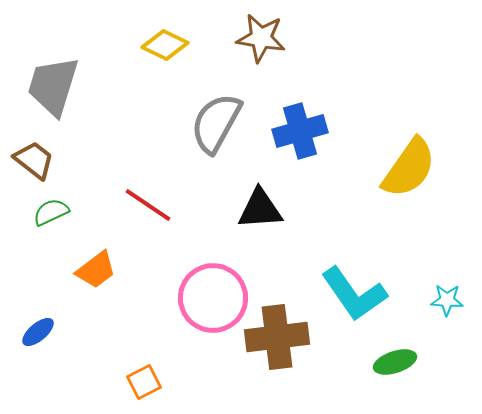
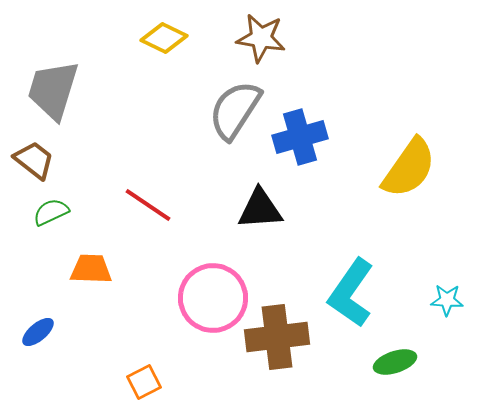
yellow diamond: moved 1 px left, 7 px up
gray trapezoid: moved 4 px down
gray semicircle: moved 19 px right, 13 px up; rotated 4 degrees clockwise
blue cross: moved 6 px down
orange trapezoid: moved 5 px left, 1 px up; rotated 141 degrees counterclockwise
cyan L-shape: moved 3 px left, 1 px up; rotated 70 degrees clockwise
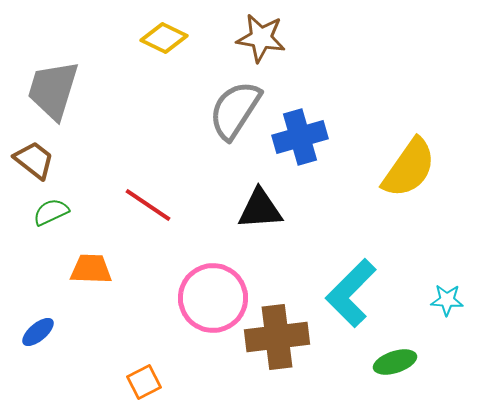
cyan L-shape: rotated 10 degrees clockwise
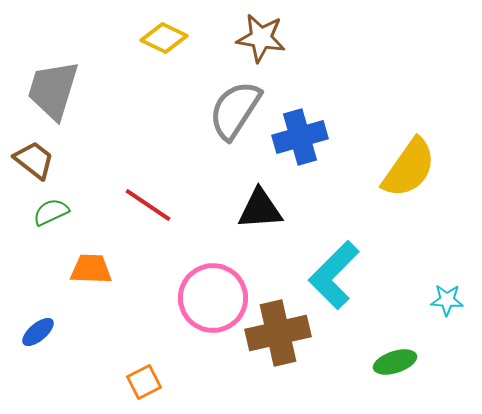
cyan L-shape: moved 17 px left, 18 px up
brown cross: moved 1 px right, 4 px up; rotated 6 degrees counterclockwise
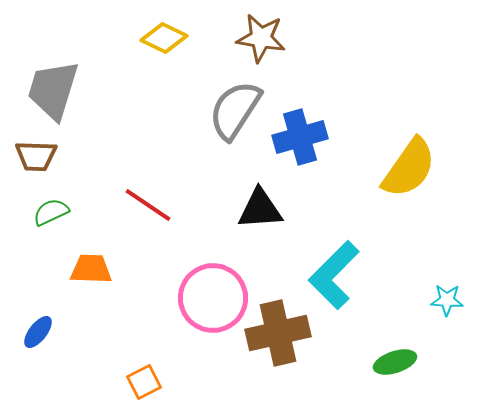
brown trapezoid: moved 2 px right, 4 px up; rotated 144 degrees clockwise
blue ellipse: rotated 12 degrees counterclockwise
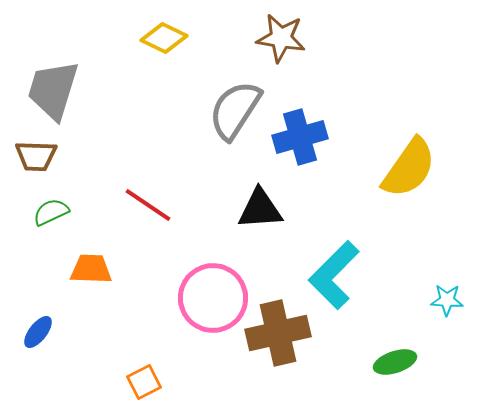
brown star: moved 20 px right
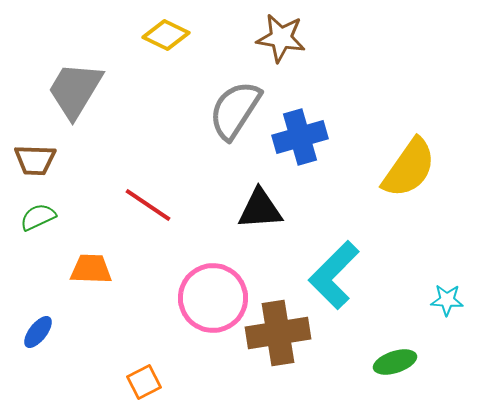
yellow diamond: moved 2 px right, 3 px up
gray trapezoid: moved 22 px right; rotated 14 degrees clockwise
brown trapezoid: moved 1 px left, 4 px down
green semicircle: moved 13 px left, 5 px down
brown cross: rotated 4 degrees clockwise
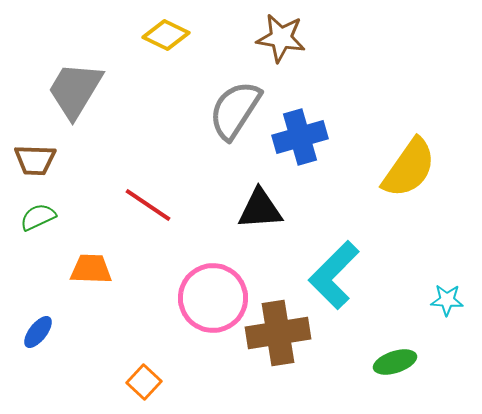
orange square: rotated 20 degrees counterclockwise
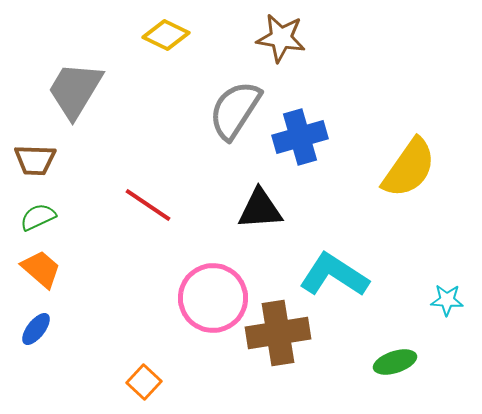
orange trapezoid: moved 50 px left; rotated 39 degrees clockwise
cyan L-shape: rotated 78 degrees clockwise
blue ellipse: moved 2 px left, 3 px up
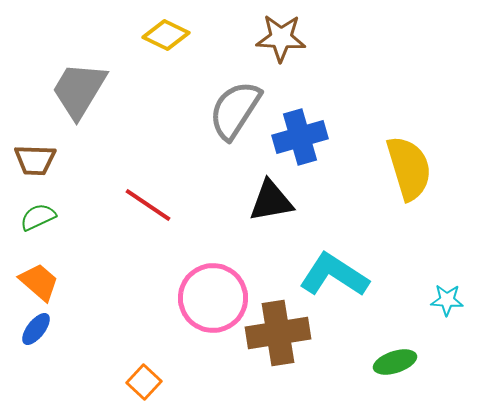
brown star: rotated 6 degrees counterclockwise
gray trapezoid: moved 4 px right
yellow semicircle: rotated 52 degrees counterclockwise
black triangle: moved 11 px right, 8 px up; rotated 6 degrees counterclockwise
orange trapezoid: moved 2 px left, 13 px down
